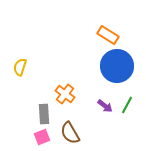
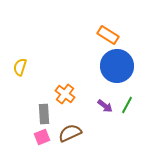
brown semicircle: rotated 95 degrees clockwise
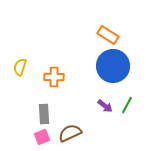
blue circle: moved 4 px left
orange cross: moved 11 px left, 17 px up; rotated 36 degrees counterclockwise
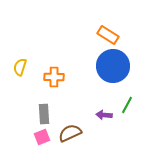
purple arrow: moved 1 px left, 9 px down; rotated 147 degrees clockwise
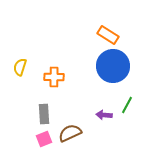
pink square: moved 2 px right, 2 px down
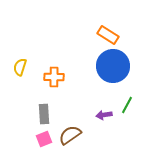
purple arrow: rotated 14 degrees counterclockwise
brown semicircle: moved 2 px down; rotated 10 degrees counterclockwise
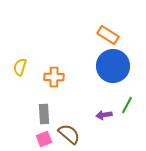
brown semicircle: moved 1 px left, 1 px up; rotated 75 degrees clockwise
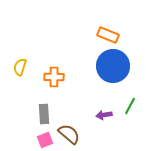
orange rectangle: rotated 10 degrees counterclockwise
green line: moved 3 px right, 1 px down
pink square: moved 1 px right, 1 px down
